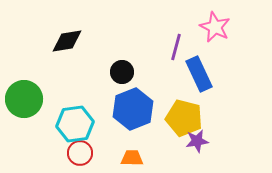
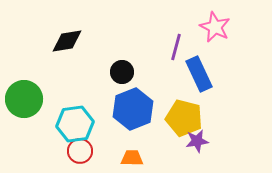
red circle: moved 2 px up
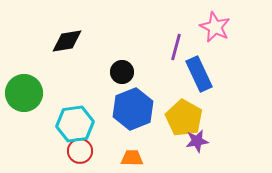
green circle: moved 6 px up
yellow pentagon: rotated 15 degrees clockwise
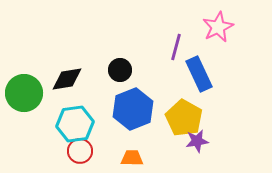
pink star: moved 3 px right; rotated 20 degrees clockwise
black diamond: moved 38 px down
black circle: moved 2 px left, 2 px up
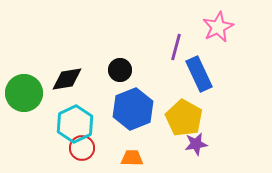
cyan hexagon: rotated 18 degrees counterclockwise
purple star: moved 1 px left, 3 px down
red circle: moved 2 px right, 3 px up
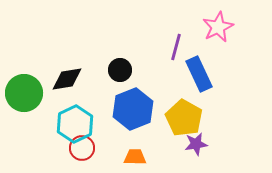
orange trapezoid: moved 3 px right, 1 px up
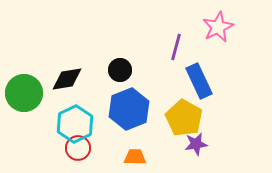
blue rectangle: moved 7 px down
blue hexagon: moved 4 px left
red circle: moved 4 px left
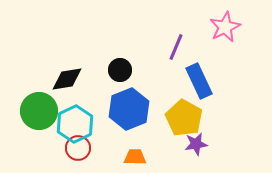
pink star: moved 7 px right
purple line: rotated 8 degrees clockwise
green circle: moved 15 px right, 18 px down
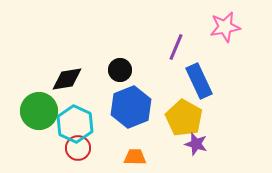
pink star: rotated 16 degrees clockwise
blue hexagon: moved 2 px right, 2 px up
cyan hexagon: rotated 9 degrees counterclockwise
purple star: rotated 25 degrees clockwise
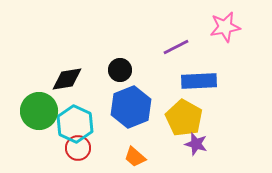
purple line: rotated 40 degrees clockwise
blue rectangle: rotated 68 degrees counterclockwise
orange trapezoid: rotated 140 degrees counterclockwise
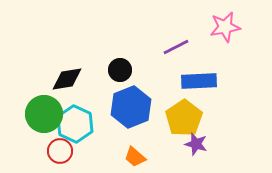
green circle: moved 5 px right, 3 px down
yellow pentagon: rotated 9 degrees clockwise
red circle: moved 18 px left, 3 px down
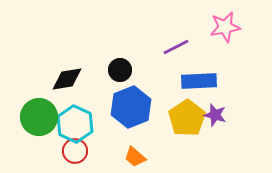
green circle: moved 5 px left, 3 px down
yellow pentagon: moved 3 px right
purple star: moved 19 px right, 29 px up
red circle: moved 15 px right
